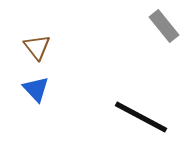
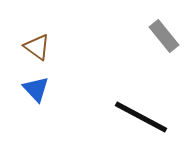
gray rectangle: moved 10 px down
brown triangle: rotated 16 degrees counterclockwise
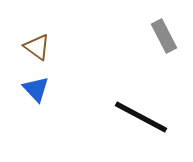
gray rectangle: rotated 12 degrees clockwise
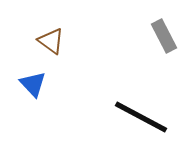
brown triangle: moved 14 px right, 6 px up
blue triangle: moved 3 px left, 5 px up
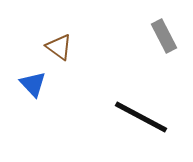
brown triangle: moved 8 px right, 6 px down
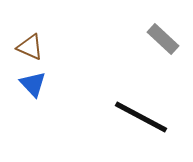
gray rectangle: moved 1 px left, 3 px down; rotated 20 degrees counterclockwise
brown triangle: moved 29 px left; rotated 12 degrees counterclockwise
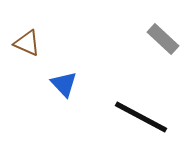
brown triangle: moved 3 px left, 4 px up
blue triangle: moved 31 px right
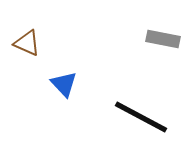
gray rectangle: rotated 32 degrees counterclockwise
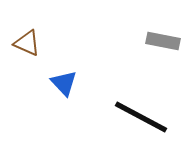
gray rectangle: moved 2 px down
blue triangle: moved 1 px up
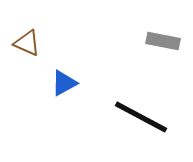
blue triangle: rotated 44 degrees clockwise
